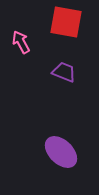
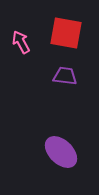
red square: moved 11 px down
purple trapezoid: moved 1 px right, 4 px down; rotated 15 degrees counterclockwise
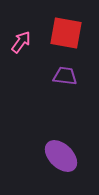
pink arrow: rotated 65 degrees clockwise
purple ellipse: moved 4 px down
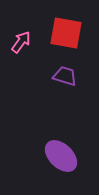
purple trapezoid: rotated 10 degrees clockwise
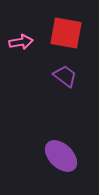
pink arrow: rotated 45 degrees clockwise
purple trapezoid: rotated 20 degrees clockwise
